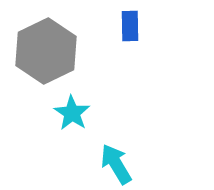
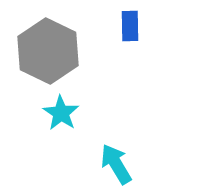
gray hexagon: moved 2 px right; rotated 8 degrees counterclockwise
cyan star: moved 11 px left
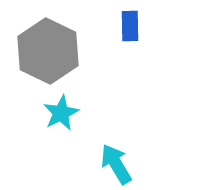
cyan star: rotated 12 degrees clockwise
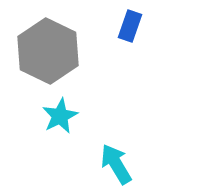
blue rectangle: rotated 20 degrees clockwise
cyan star: moved 1 px left, 3 px down
